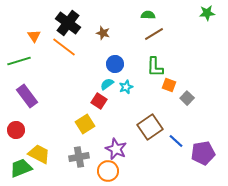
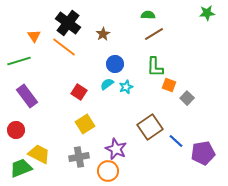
brown star: moved 1 px down; rotated 24 degrees clockwise
red square: moved 20 px left, 9 px up
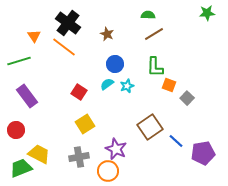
brown star: moved 4 px right; rotated 16 degrees counterclockwise
cyan star: moved 1 px right, 1 px up
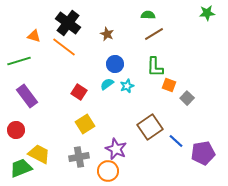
orange triangle: rotated 40 degrees counterclockwise
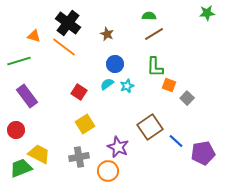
green semicircle: moved 1 px right, 1 px down
purple star: moved 2 px right, 2 px up
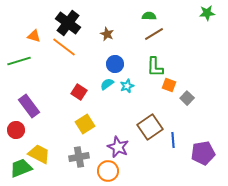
purple rectangle: moved 2 px right, 10 px down
blue line: moved 3 px left, 1 px up; rotated 42 degrees clockwise
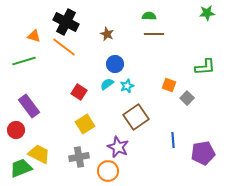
black cross: moved 2 px left, 1 px up; rotated 10 degrees counterclockwise
brown line: rotated 30 degrees clockwise
green line: moved 5 px right
green L-shape: moved 50 px right; rotated 95 degrees counterclockwise
brown square: moved 14 px left, 10 px up
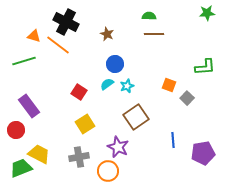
orange line: moved 6 px left, 2 px up
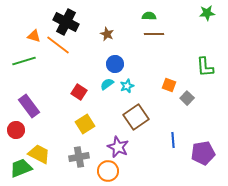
green L-shape: rotated 90 degrees clockwise
